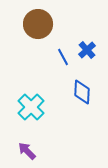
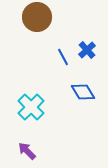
brown circle: moved 1 px left, 7 px up
blue diamond: moved 1 px right; rotated 35 degrees counterclockwise
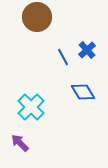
purple arrow: moved 7 px left, 8 px up
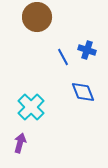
blue cross: rotated 30 degrees counterclockwise
blue diamond: rotated 10 degrees clockwise
purple arrow: rotated 60 degrees clockwise
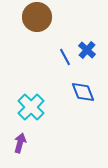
blue cross: rotated 24 degrees clockwise
blue line: moved 2 px right
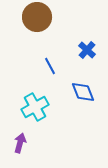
blue line: moved 15 px left, 9 px down
cyan cross: moved 4 px right; rotated 16 degrees clockwise
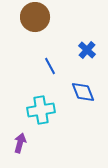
brown circle: moved 2 px left
cyan cross: moved 6 px right, 3 px down; rotated 20 degrees clockwise
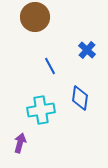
blue diamond: moved 3 px left, 6 px down; rotated 30 degrees clockwise
